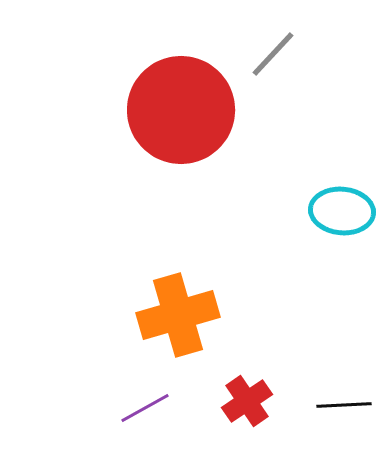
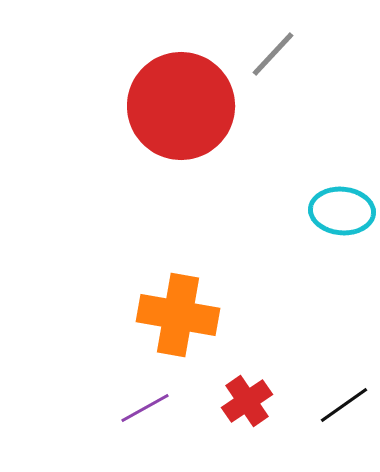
red circle: moved 4 px up
orange cross: rotated 26 degrees clockwise
black line: rotated 32 degrees counterclockwise
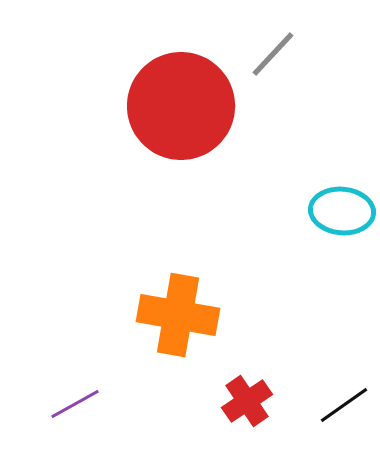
purple line: moved 70 px left, 4 px up
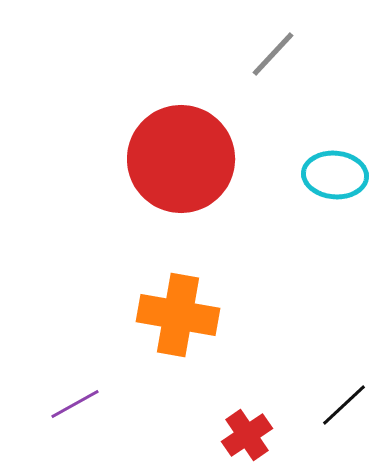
red circle: moved 53 px down
cyan ellipse: moved 7 px left, 36 px up
red cross: moved 34 px down
black line: rotated 8 degrees counterclockwise
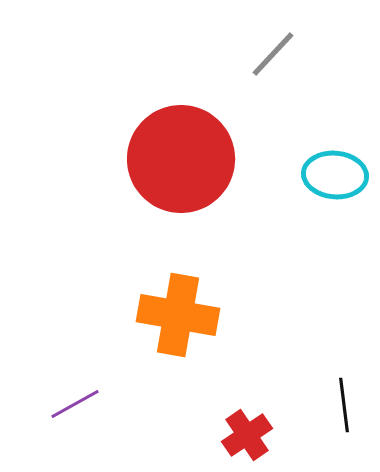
black line: rotated 54 degrees counterclockwise
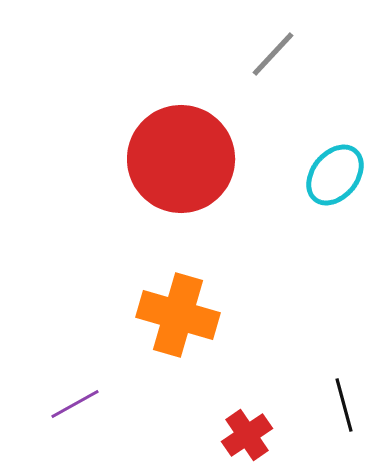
cyan ellipse: rotated 56 degrees counterclockwise
orange cross: rotated 6 degrees clockwise
black line: rotated 8 degrees counterclockwise
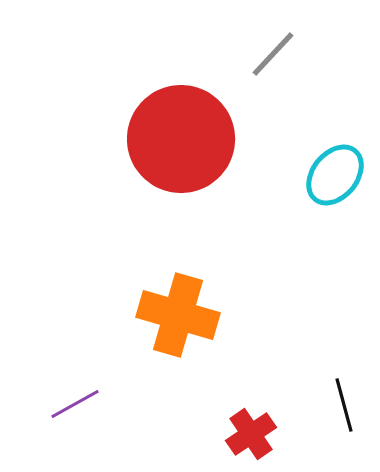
red circle: moved 20 px up
red cross: moved 4 px right, 1 px up
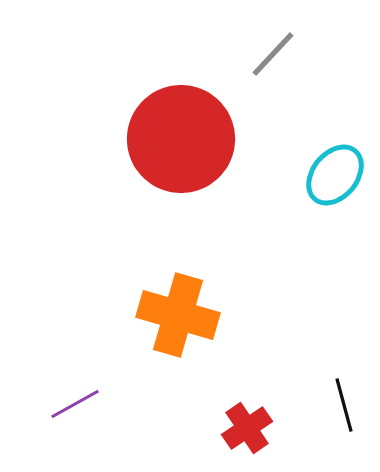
red cross: moved 4 px left, 6 px up
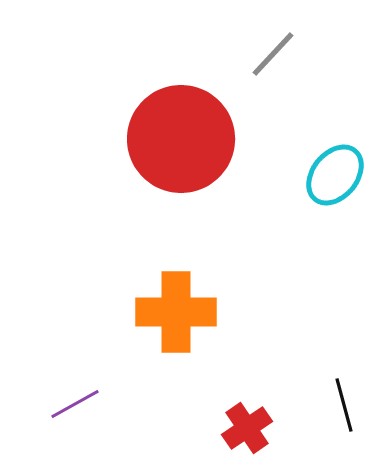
orange cross: moved 2 px left, 3 px up; rotated 16 degrees counterclockwise
